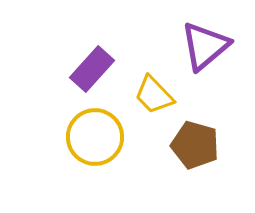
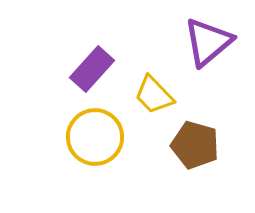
purple triangle: moved 3 px right, 4 px up
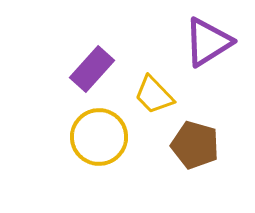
purple triangle: rotated 8 degrees clockwise
yellow circle: moved 4 px right
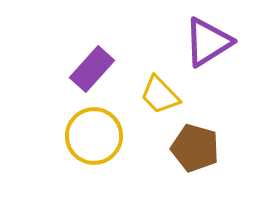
yellow trapezoid: moved 6 px right
yellow circle: moved 5 px left, 1 px up
brown pentagon: moved 3 px down
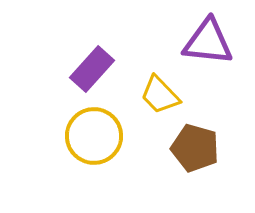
purple triangle: rotated 38 degrees clockwise
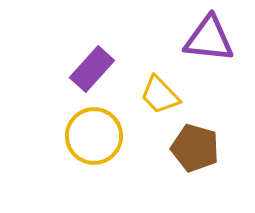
purple triangle: moved 1 px right, 3 px up
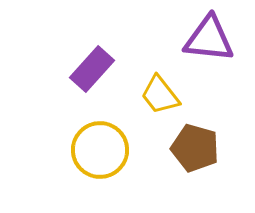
yellow trapezoid: rotated 6 degrees clockwise
yellow circle: moved 6 px right, 14 px down
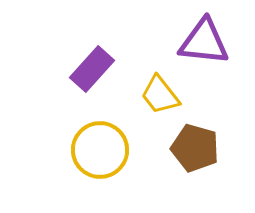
purple triangle: moved 5 px left, 3 px down
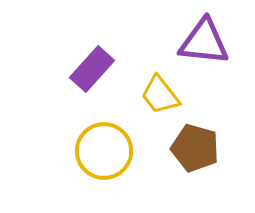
yellow circle: moved 4 px right, 1 px down
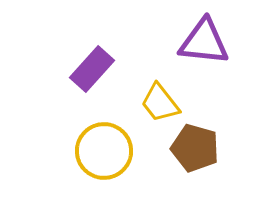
yellow trapezoid: moved 8 px down
